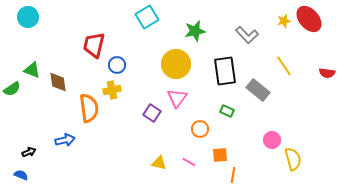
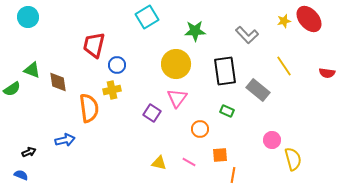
green star: rotated 10 degrees clockwise
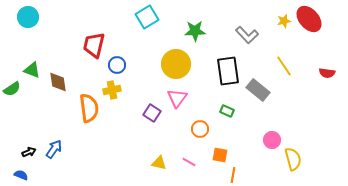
black rectangle: moved 3 px right
blue arrow: moved 11 px left, 9 px down; rotated 42 degrees counterclockwise
orange square: rotated 14 degrees clockwise
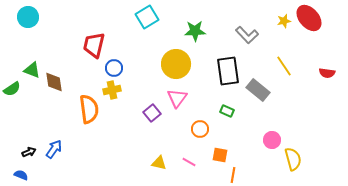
red ellipse: moved 1 px up
blue circle: moved 3 px left, 3 px down
brown diamond: moved 4 px left
orange semicircle: moved 1 px down
purple square: rotated 18 degrees clockwise
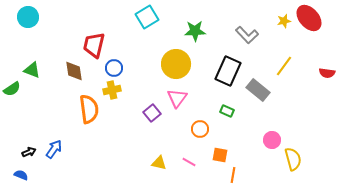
yellow line: rotated 70 degrees clockwise
black rectangle: rotated 32 degrees clockwise
brown diamond: moved 20 px right, 11 px up
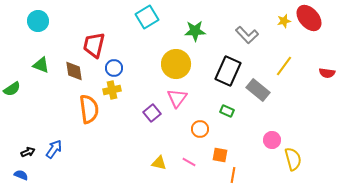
cyan circle: moved 10 px right, 4 px down
green triangle: moved 9 px right, 5 px up
black arrow: moved 1 px left
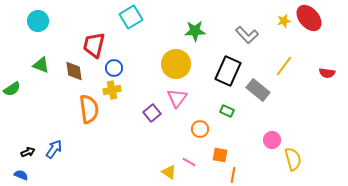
cyan square: moved 16 px left
yellow triangle: moved 10 px right, 9 px down; rotated 21 degrees clockwise
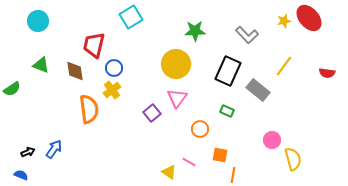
brown diamond: moved 1 px right
yellow cross: rotated 24 degrees counterclockwise
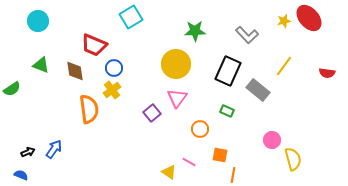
red trapezoid: rotated 80 degrees counterclockwise
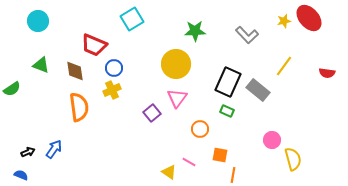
cyan square: moved 1 px right, 2 px down
black rectangle: moved 11 px down
yellow cross: rotated 12 degrees clockwise
orange semicircle: moved 10 px left, 2 px up
